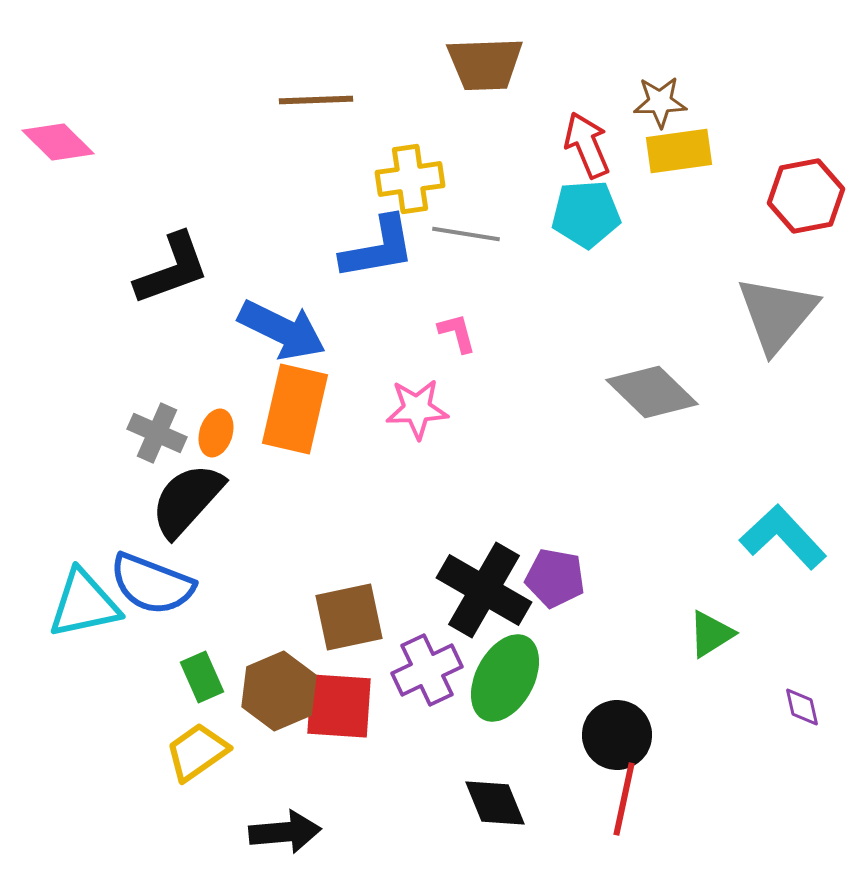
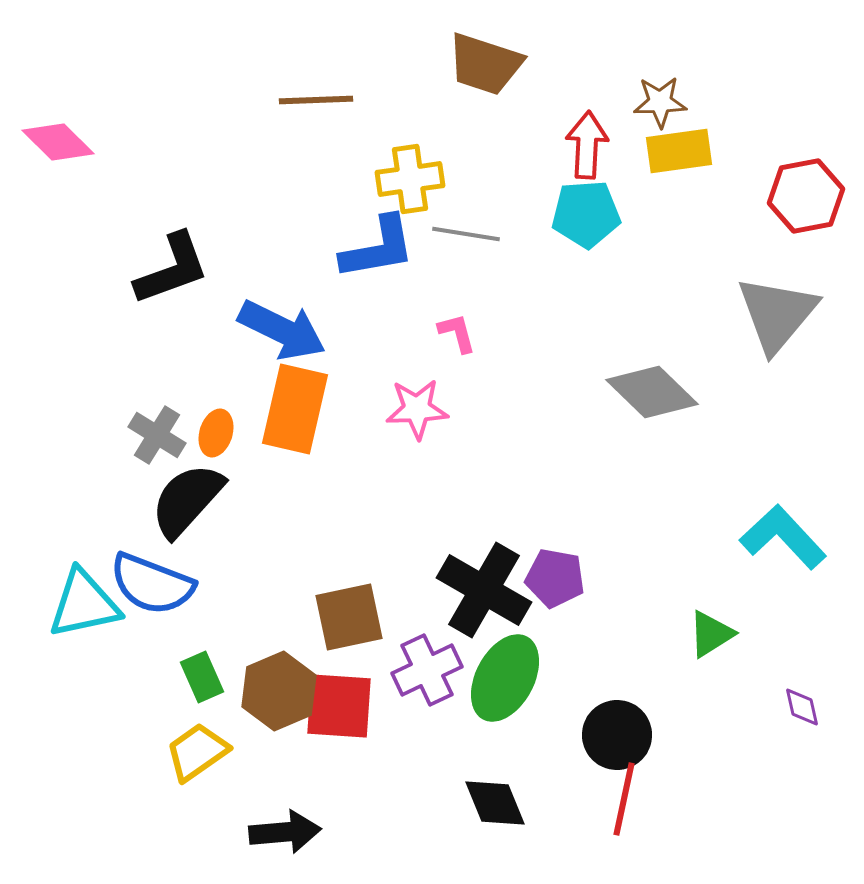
brown trapezoid: rotated 20 degrees clockwise
red arrow: rotated 26 degrees clockwise
gray cross: moved 2 px down; rotated 8 degrees clockwise
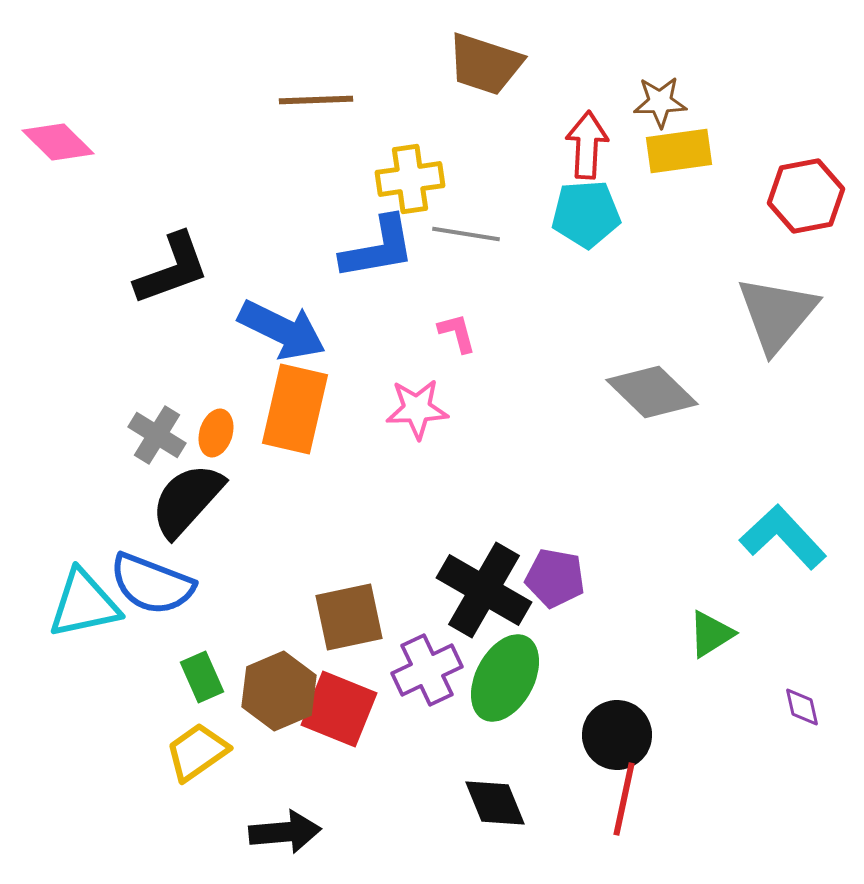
red square: moved 3 px down; rotated 18 degrees clockwise
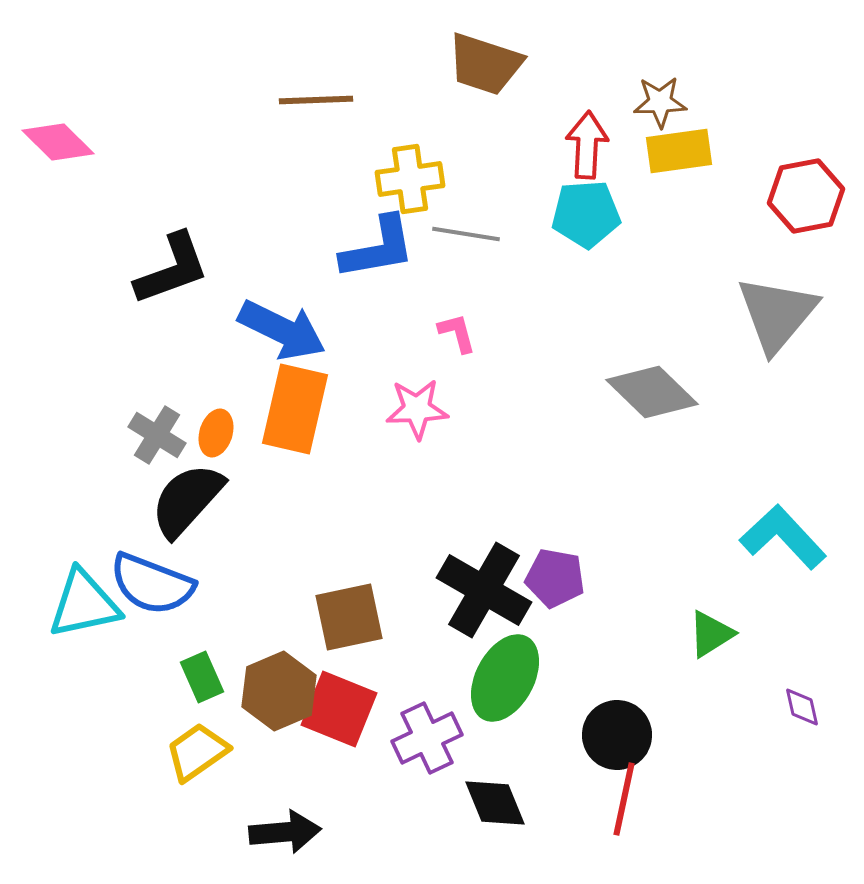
purple cross: moved 68 px down
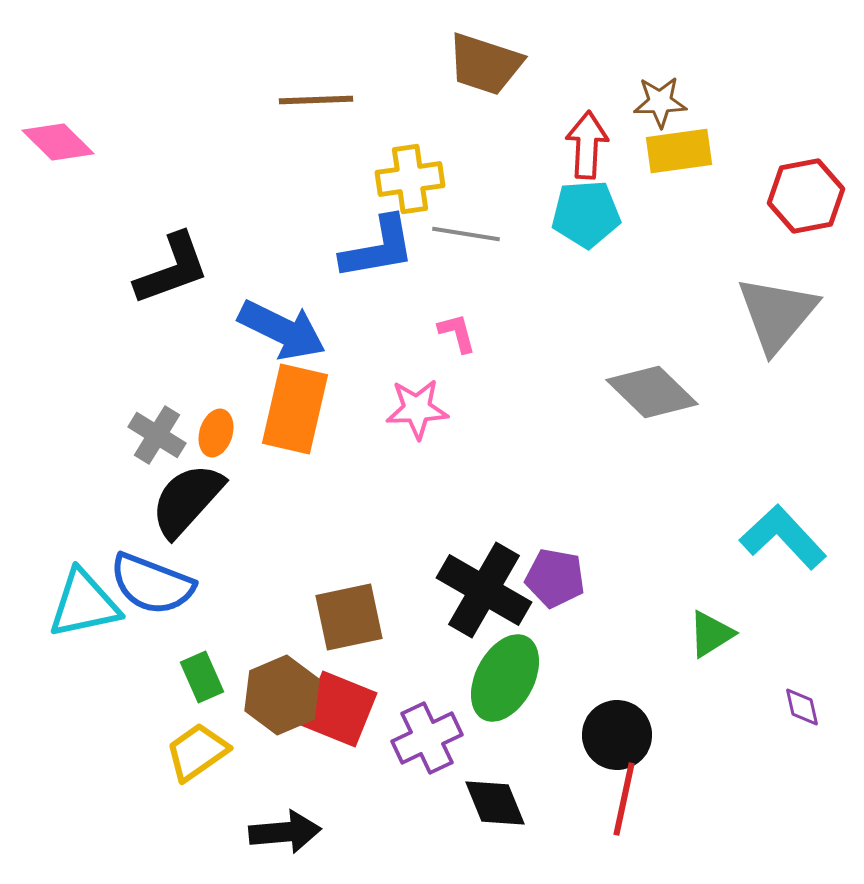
brown hexagon: moved 3 px right, 4 px down
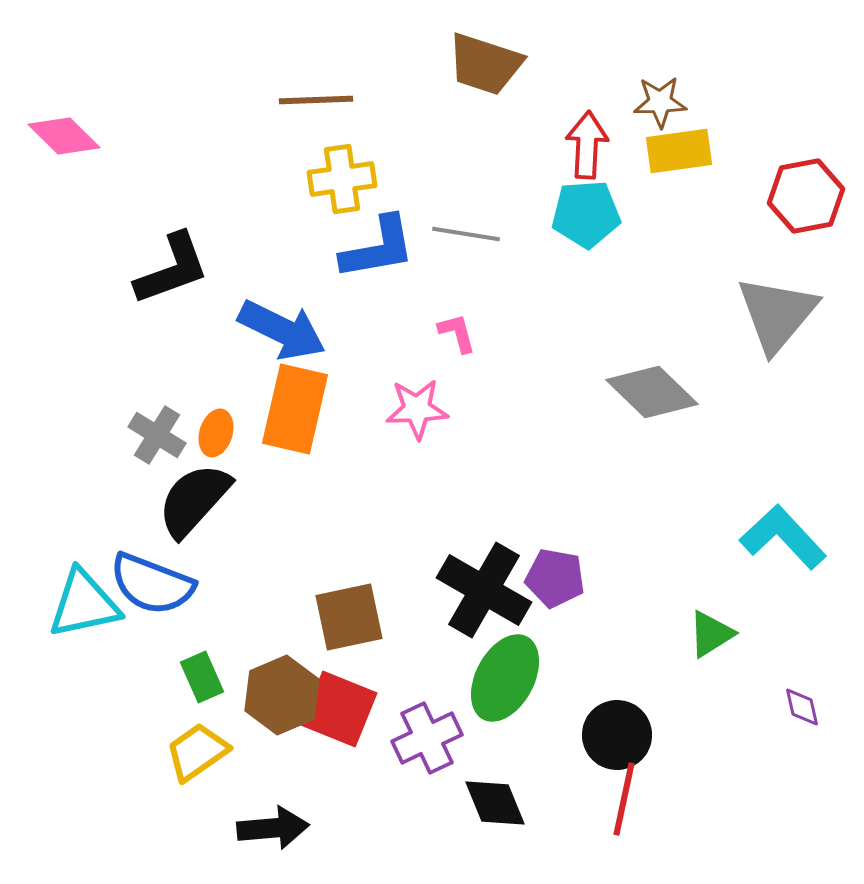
pink diamond: moved 6 px right, 6 px up
yellow cross: moved 68 px left
black semicircle: moved 7 px right
black arrow: moved 12 px left, 4 px up
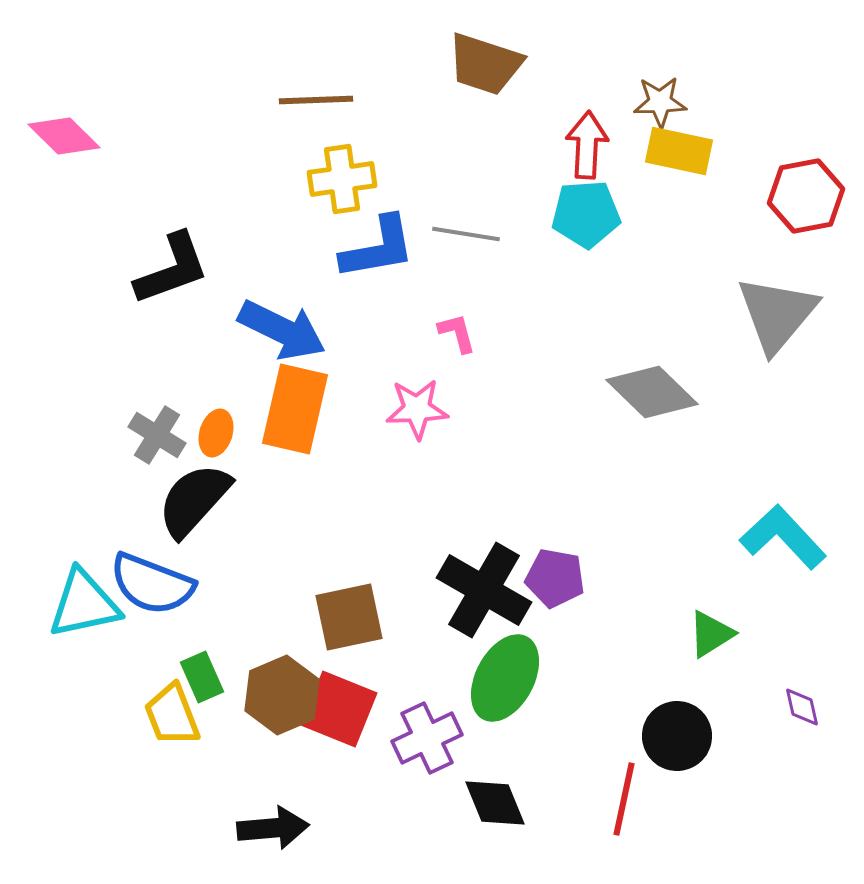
yellow rectangle: rotated 20 degrees clockwise
black circle: moved 60 px right, 1 px down
yellow trapezoid: moved 25 px left, 37 px up; rotated 76 degrees counterclockwise
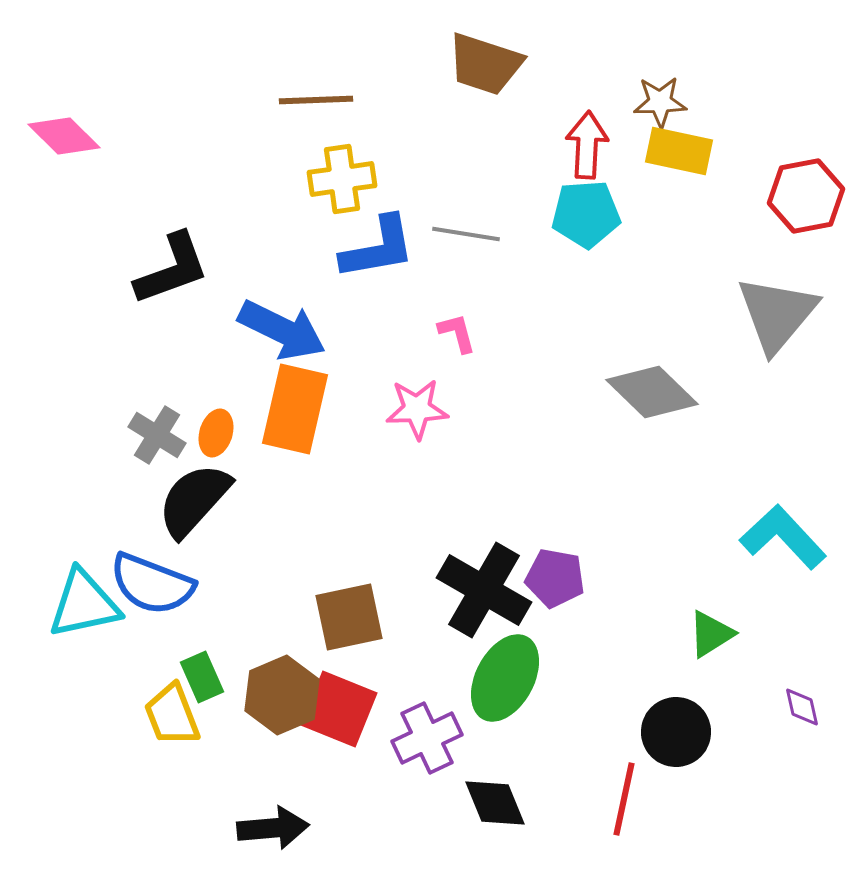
black circle: moved 1 px left, 4 px up
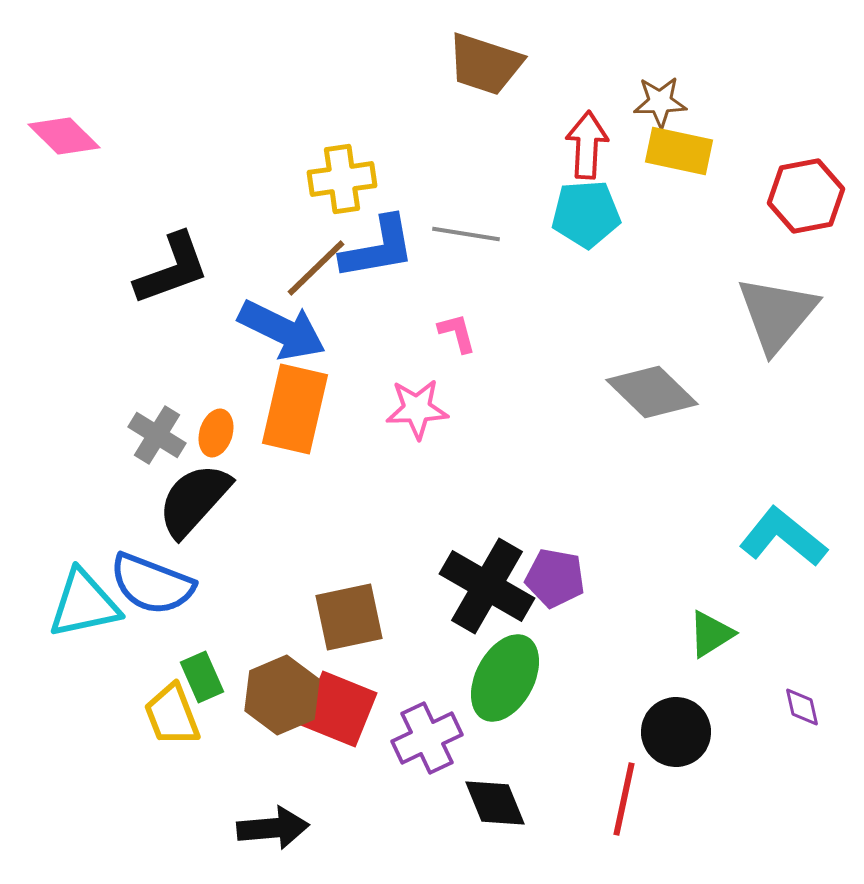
brown line: moved 168 px down; rotated 42 degrees counterclockwise
cyan L-shape: rotated 8 degrees counterclockwise
black cross: moved 3 px right, 4 px up
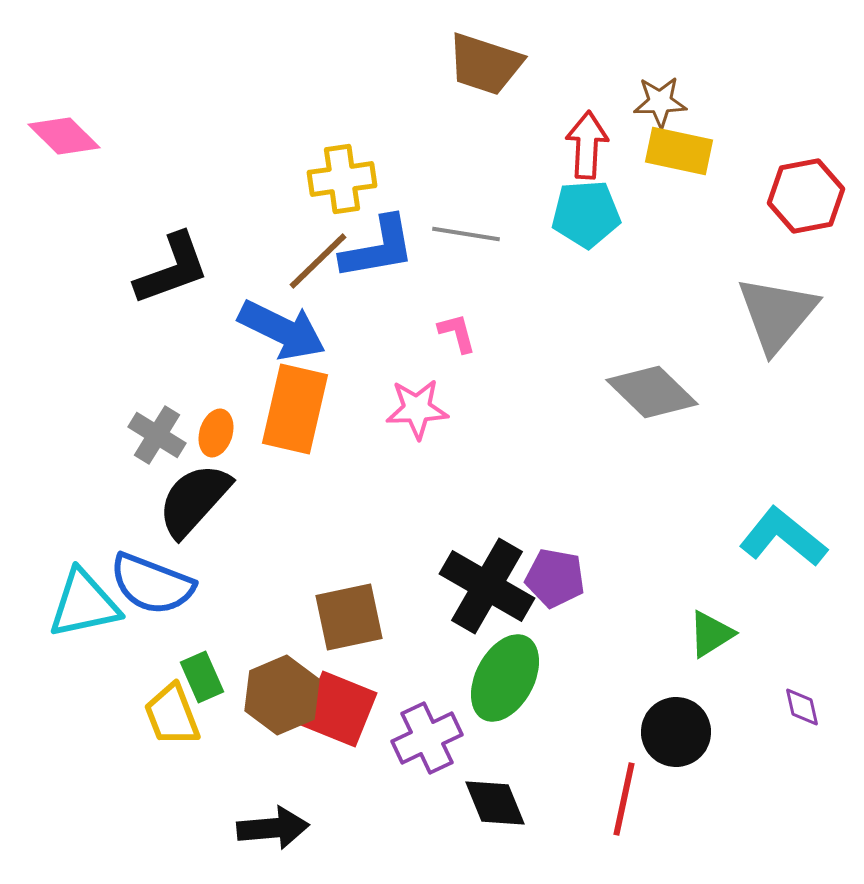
brown line: moved 2 px right, 7 px up
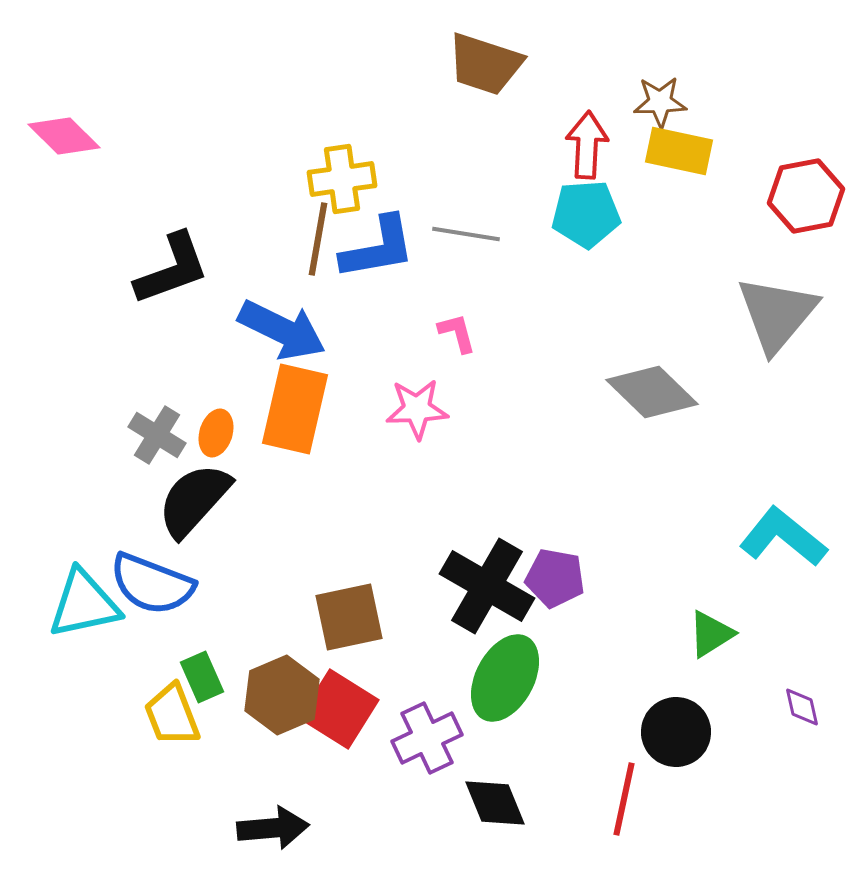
brown line: moved 22 px up; rotated 36 degrees counterclockwise
red square: rotated 10 degrees clockwise
